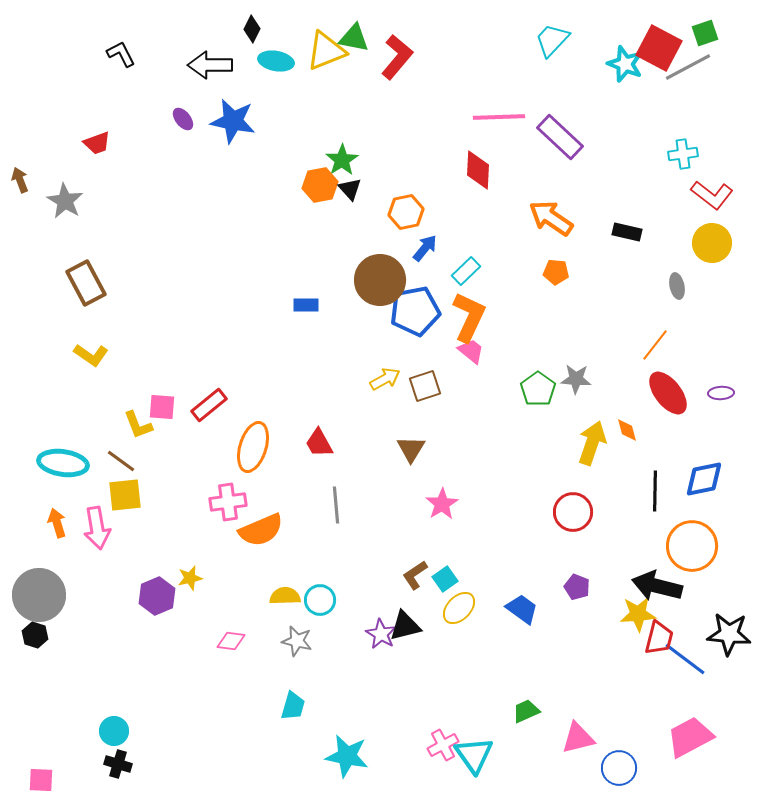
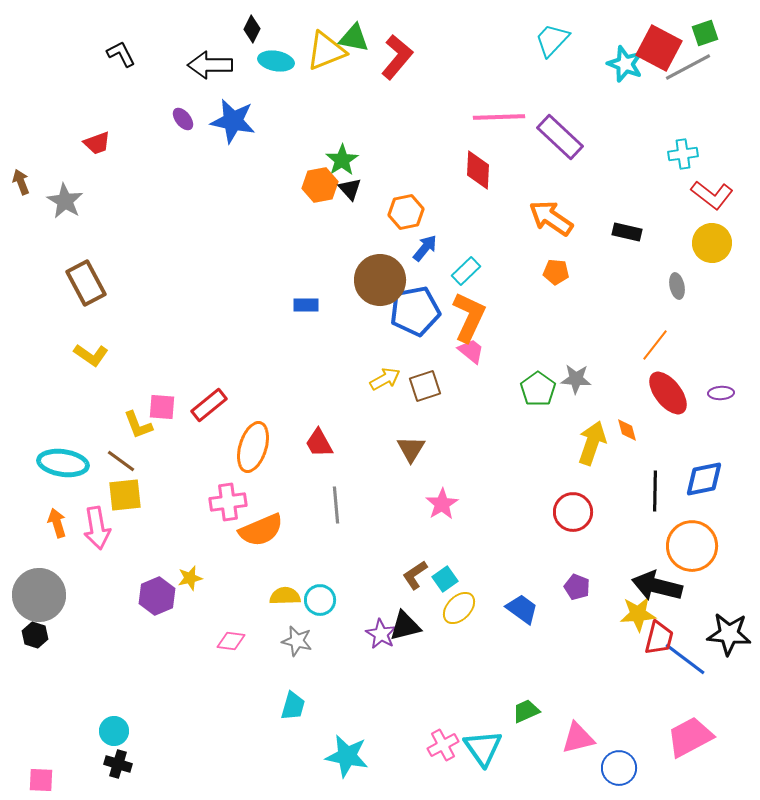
brown arrow at (20, 180): moved 1 px right, 2 px down
cyan triangle at (474, 755): moved 9 px right, 7 px up
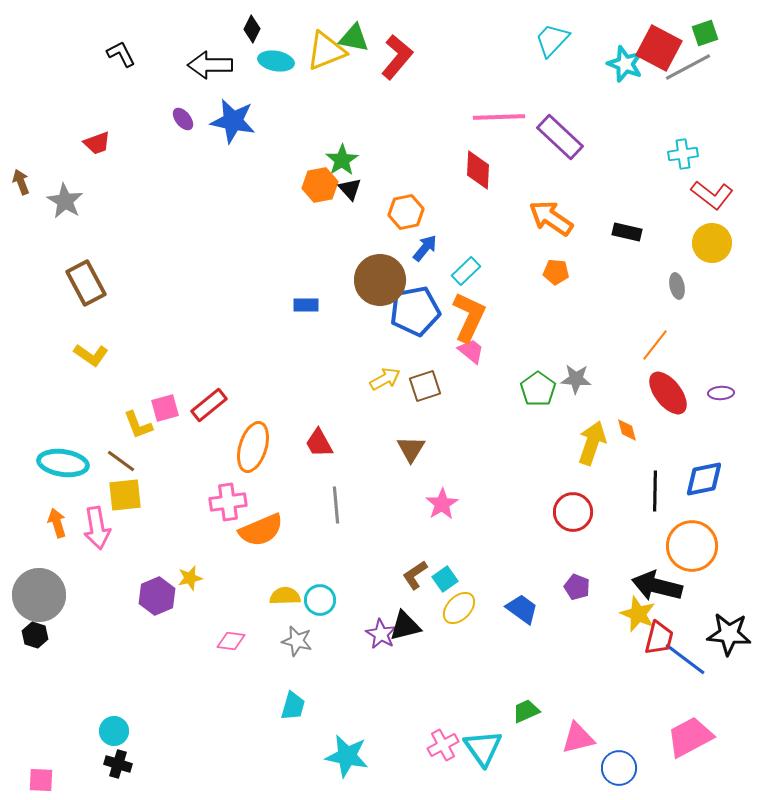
pink square at (162, 407): moved 3 px right, 1 px down; rotated 20 degrees counterclockwise
yellow star at (638, 614): rotated 27 degrees clockwise
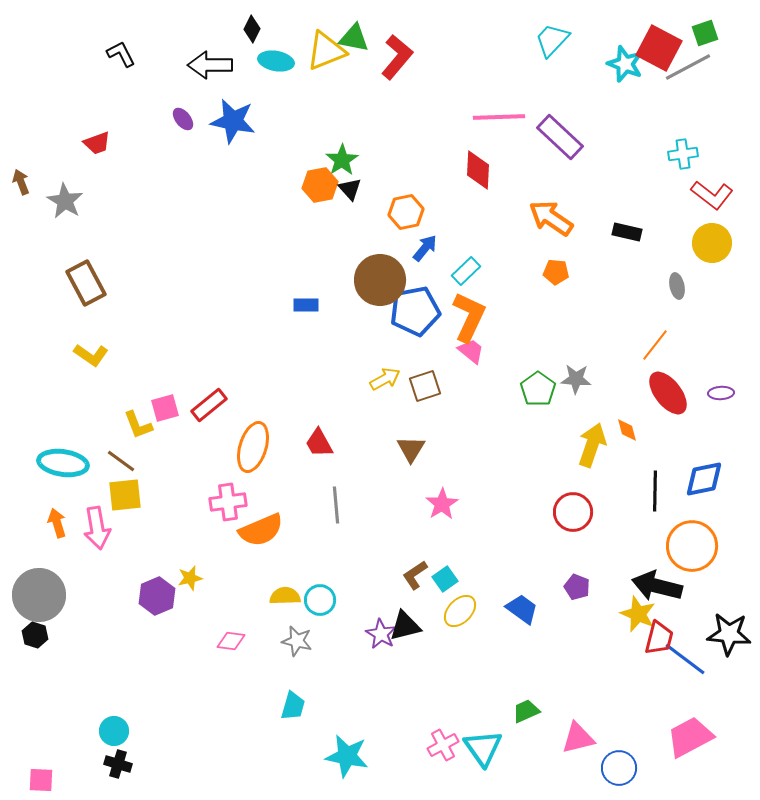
yellow arrow at (592, 443): moved 2 px down
yellow ellipse at (459, 608): moved 1 px right, 3 px down
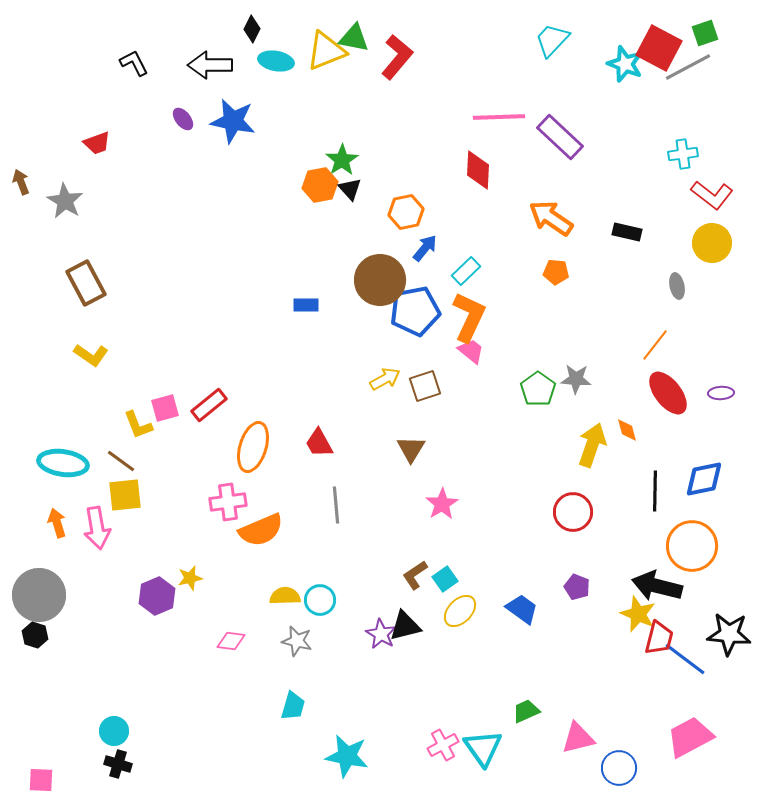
black L-shape at (121, 54): moved 13 px right, 9 px down
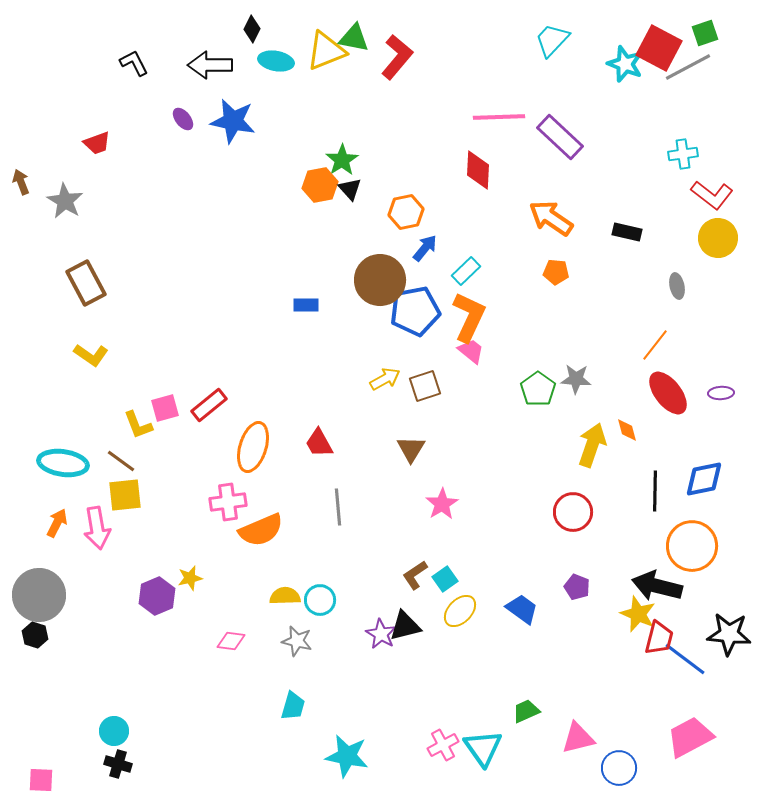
yellow circle at (712, 243): moved 6 px right, 5 px up
gray line at (336, 505): moved 2 px right, 2 px down
orange arrow at (57, 523): rotated 44 degrees clockwise
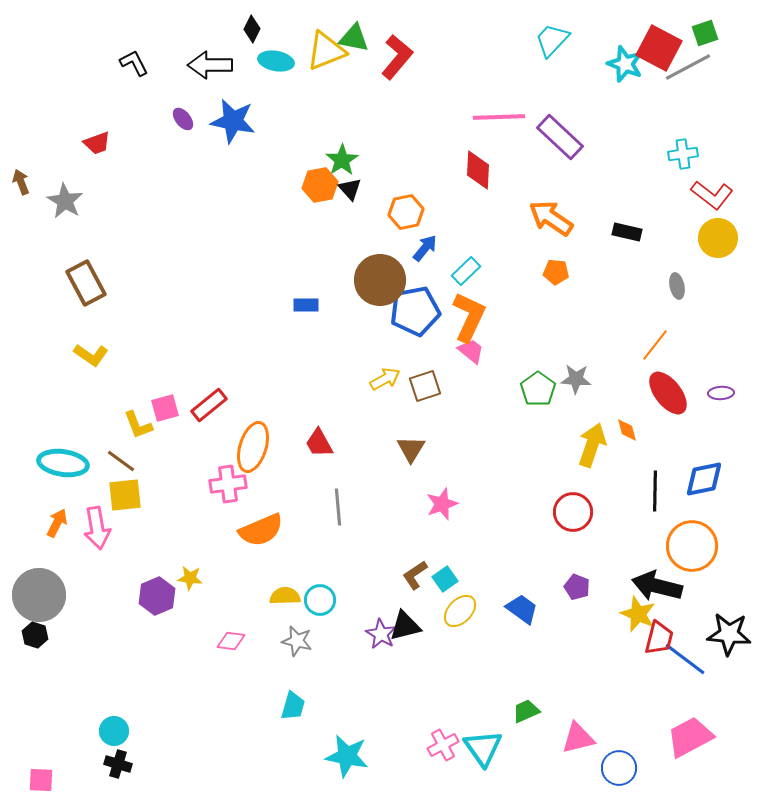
pink cross at (228, 502): moved 18 px up
pink star at (442, 504): rotated 12 degrees clockwise
yellow star at (190, 578): rotated 20 degrees clockwise
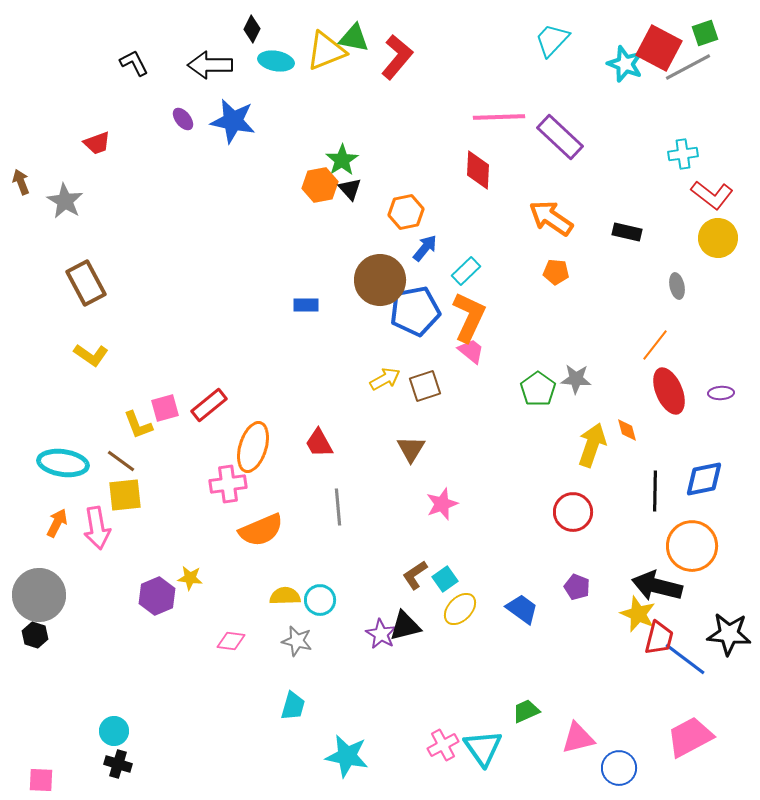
red ellipse at (668, 393): moved 1 px right, 2 px up; rotated 15 degrees clockwise
yellow ellipse at (460, 611): moved 2 px up
